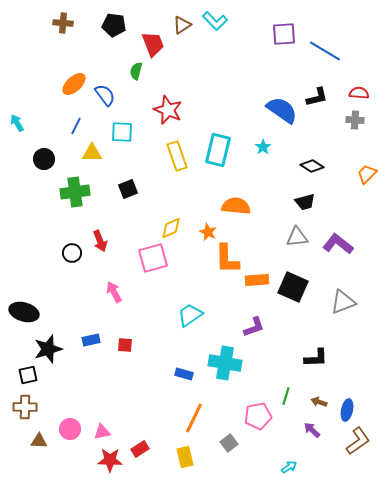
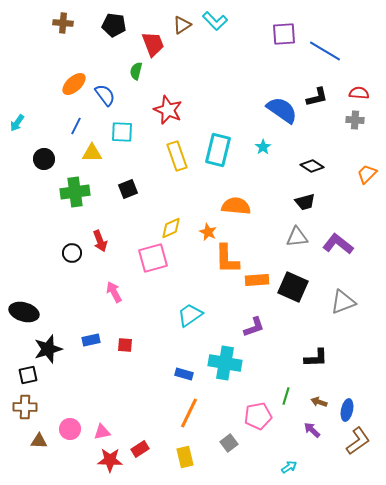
cyan arrow at (17, 123): rotated 114 degrees counterclockwise
orange line at (194, 418): moved 5 px left, 5 px up
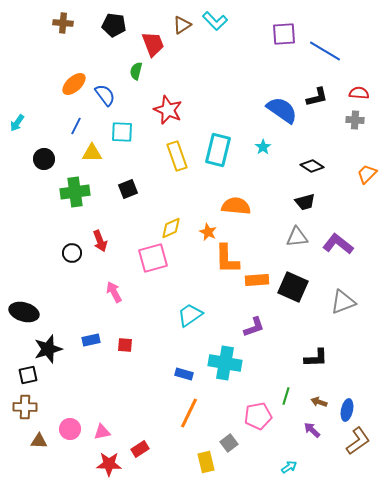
yellow rectangle at (185, 457): moved 21 px right, 5 px down
red star at (110, 460): moved 1 px left, 4 px down
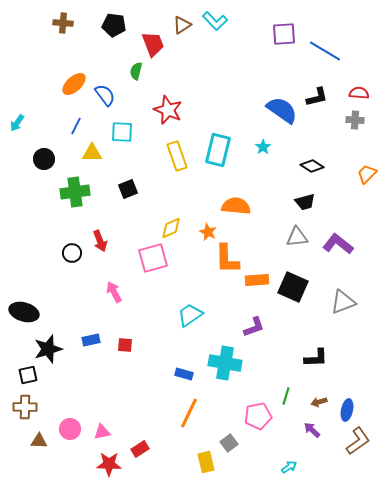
brown arrow at (319, 402): rotated 35 degrees counterclockwise
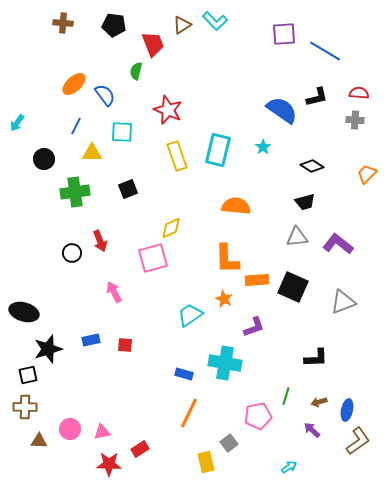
orange star at (208, 232): moved 16 px right, 67 px down
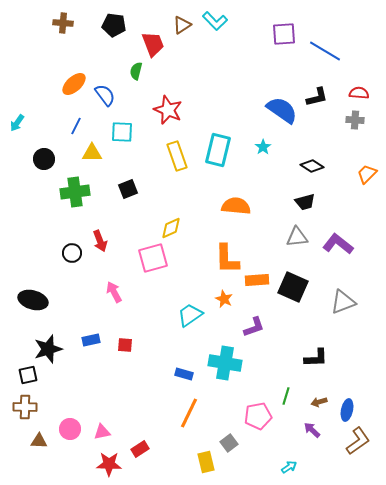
black ellipse at (24, 312): moved 9 px right, 12 px up
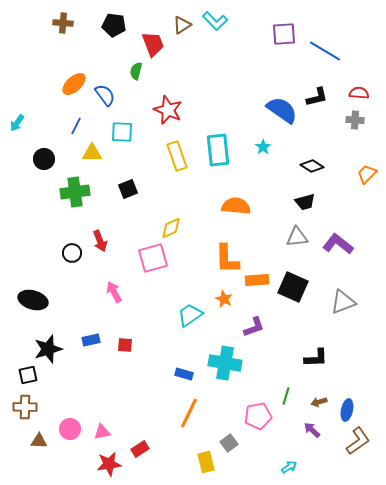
cyan rectangle at (218, 150): rotated 20 degrees counterclockwise
red star at (109, 464): rotated 10 degrees counterclockwise
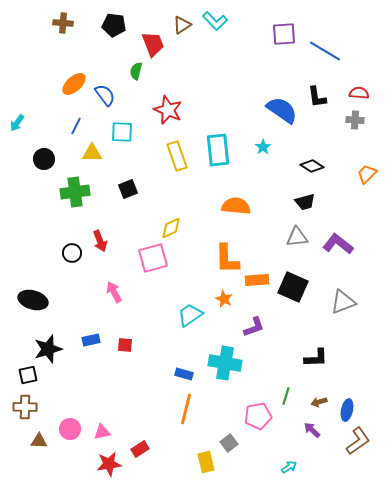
black L-shape at (317, 97): rotated 95 degrees clockwise
orange line at (189, 413): moved 3 px left, 4 px up; rotated 12 degrees counterclockwise
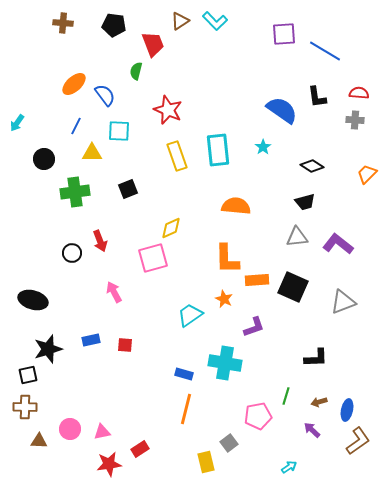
brown triangle at (182, 25): moved 2 px left, 4 px up
cyan square at (122, 132): moved 3 px left, 1 px up
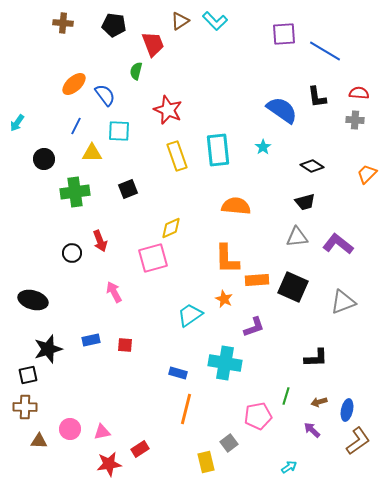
blue rectangle at (184, 374): moved 6 px left, 1 px up
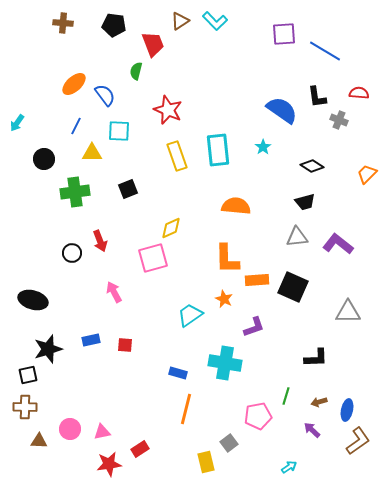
gray cross at (355, 120): moved 16 px left; rotated 18 degrees clockwise
gray triangle at (343, 302): moved 5 px right, 10 px down; rotated 20 degrees clockwise
